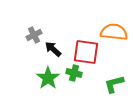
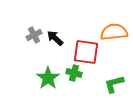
orange semicircle: rotated 12 degrees counterclockwise
black arrow: moved 2 px right, 11 px up
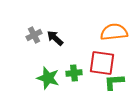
red square: moved 16 px right, 11 px down
green cross: rotated 21 degrees counterclockwise
green star: rotated 20 degrees counterclockwise
green L-shape: moved 2 px up; rotated 10 degrees clockwise
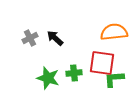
gray cross: moved 4 px left, 3 px down
green L-shape: moved 3 px up
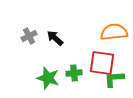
gray cross: moved 1 px left, 2 px up
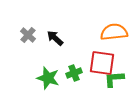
gray cross: moved 1 px left, 1 px up; rotated 21 degrees counterclockwise
green cross: rotated 14 degrees counterclockwise
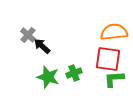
black arrow: moved 13 px left, 8 px down
red square: moved 6 px right, 4 px up
green star: moved 1 px up
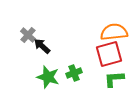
red square: moved 1 px right, 5 px up; rotated 24 degrees counterclockwise
